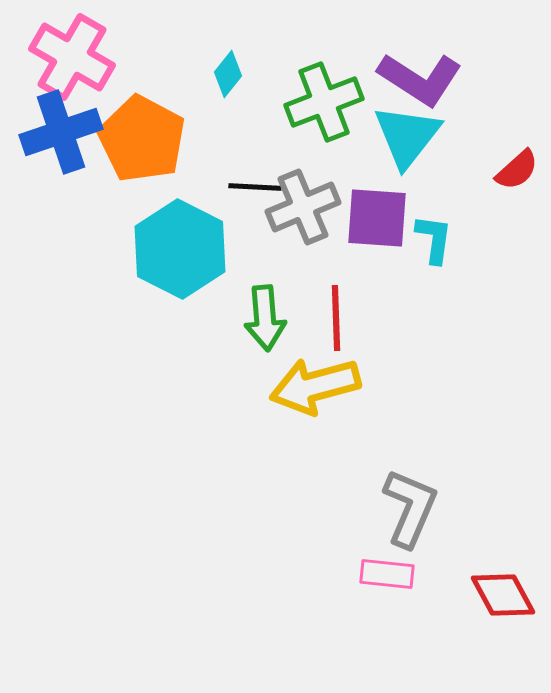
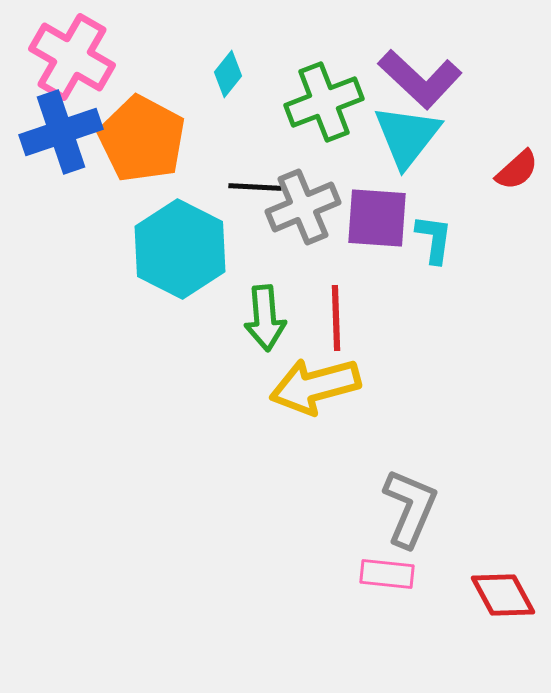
purple L-shape: rotated 10 degrees clockwise
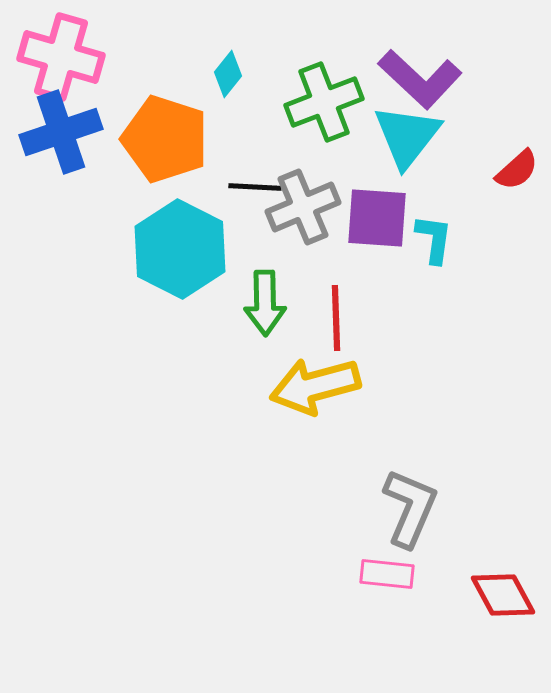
pink cross: moved 11 px left; rotated 14 degrees counterclockwise
orange pentagon: moved 23 px right; rotated 10 degrees counterclockwise
green arrow: moved 15 px up; rotated 4 degrees clockwise
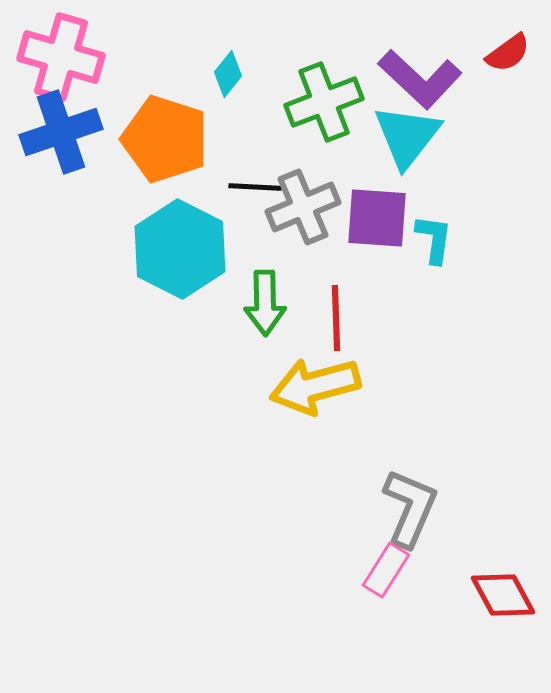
red semicircle: moved 9 px left, 117 px up; rotated 6 degrees clockwise
pink rectangle: moved 1 px left, 4 px up; rotated 64 degrees counterclockwise
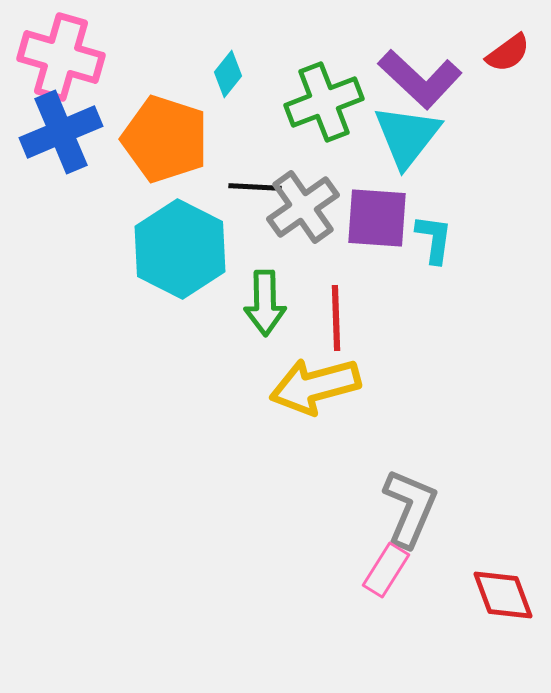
blue cross: rotated 4 degrees counterclockwise
gray cross: rotated 12 degrees counterclockwise
red diamond: rotated 8 degrees clockwise
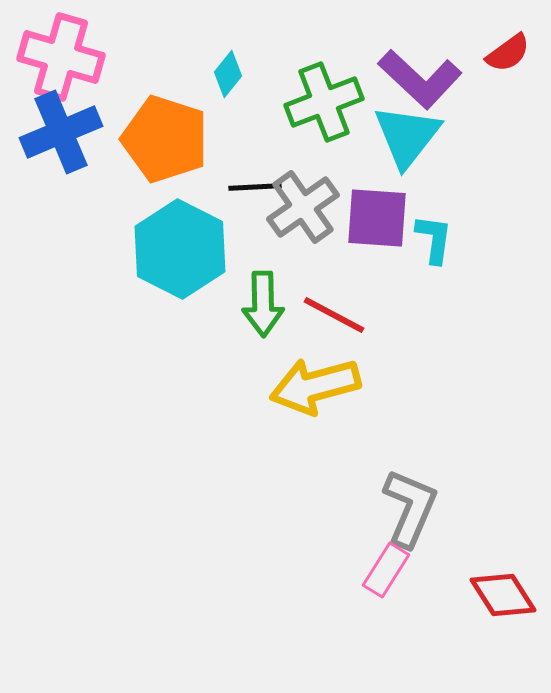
black line: rotated 6 degrees counterclockwise
green arrow: moved 2 px left, 1 px down
red line: moved 2 px left, 3 px up; rotated 60 degrees counterclockwise
red diamond: rotated 12 degrees counterclockwise
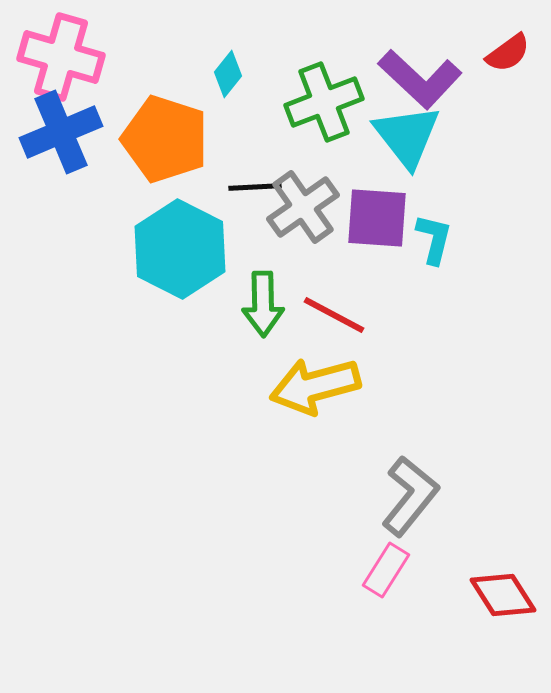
cyan triangle: rotated 16 degrees counterclockwise
cyan L-shape: rotated 6 degrees clockwise
gray L-shape: moved 12 px up; rotated 16 degrees clockwise
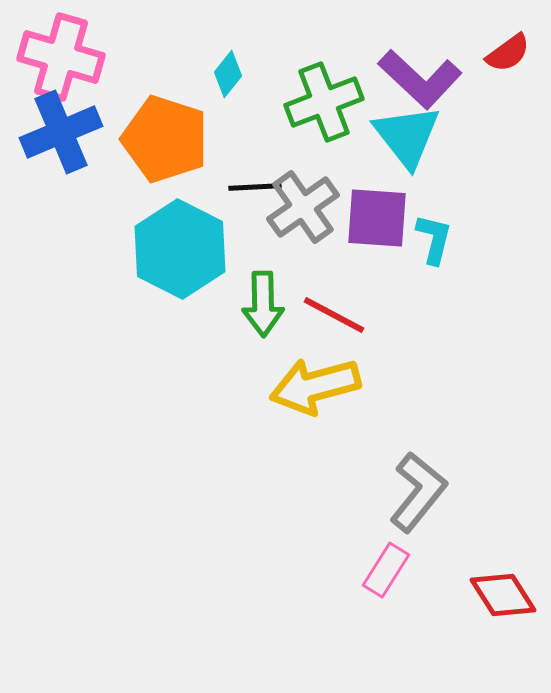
gray L-shape: moved 8 px right, 4 px up
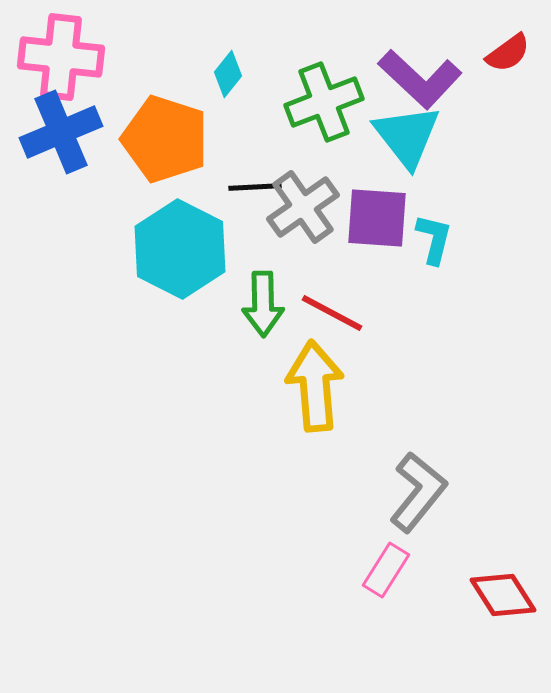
pink cross: rotated 10 degrees counterclockwise
red line: moved 2 px left, 2 px up
yellow arrow: rotated 100 degrees clockwise
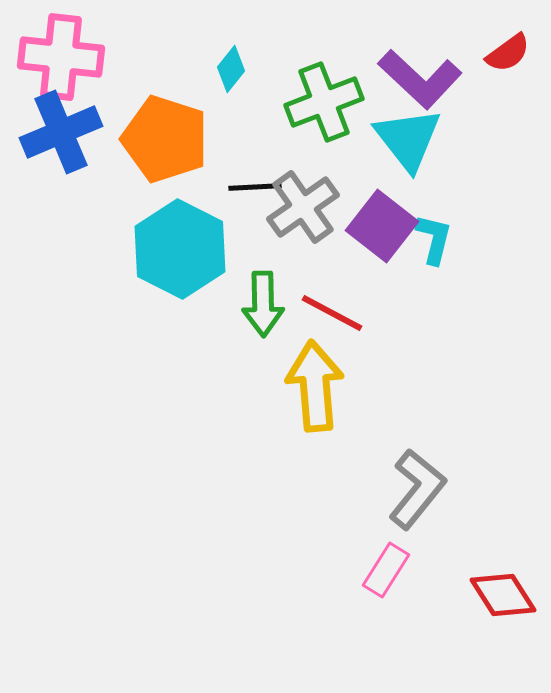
cyan diamond: moved 3 px right, 5 px up
cyan triangle: moved 1 px right, 3 px down
purple square: moved 5 px right, 8 px down; rotated 34 degrees clockwise
gray L-shape: moved 1 px left, 3 px up
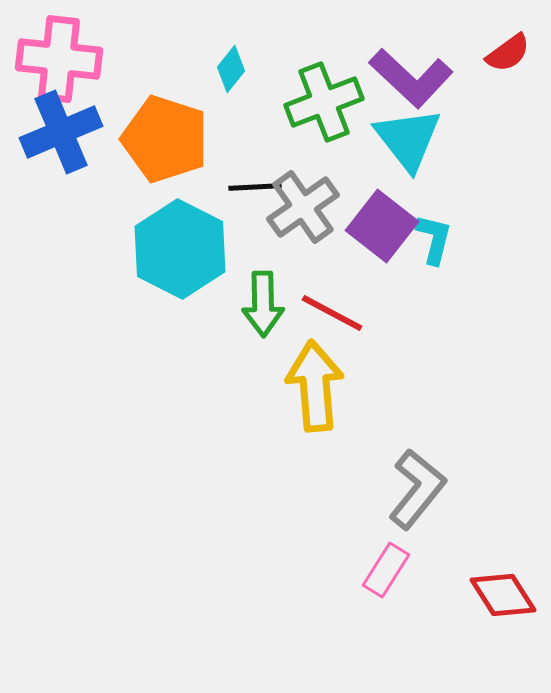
pink cross: moved 2 px left, 2 px down
purple L-shape: moved 9 px left, 1 px up
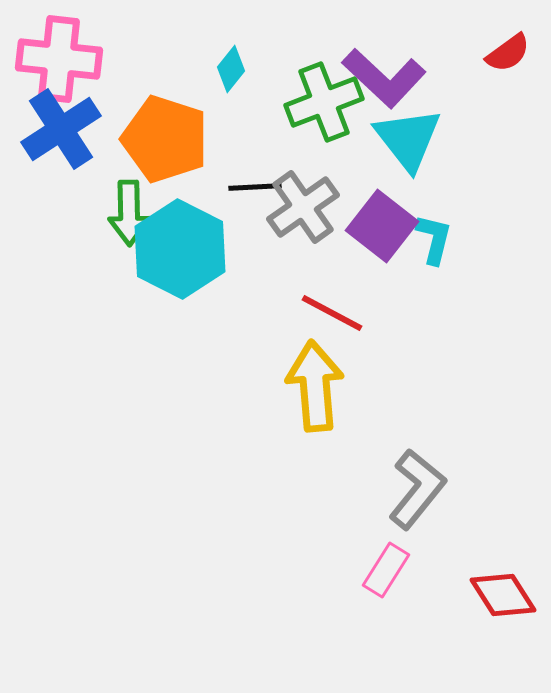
purple L-shape: moved 27 px left
blue cross: moved 3 px up; rotated 10 degrees counterclockwise
green arrow: moved 134 px left, 91 px up
